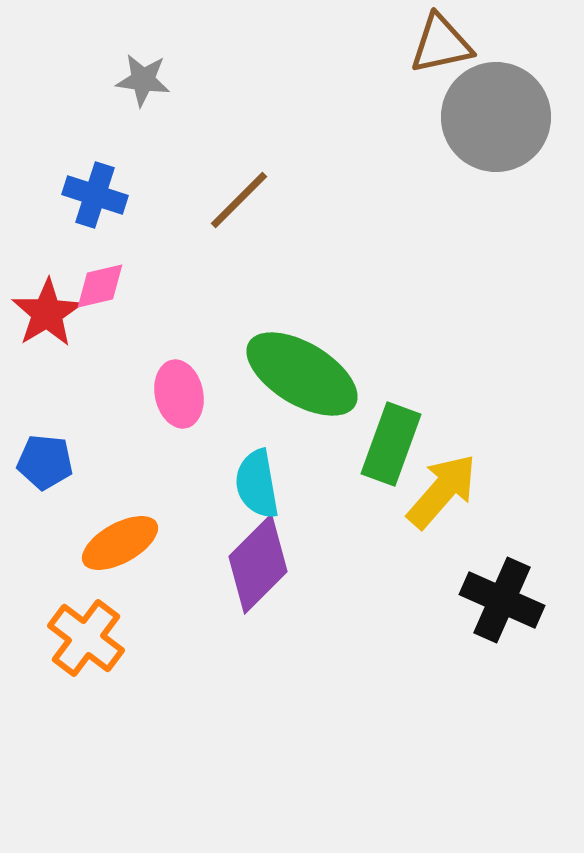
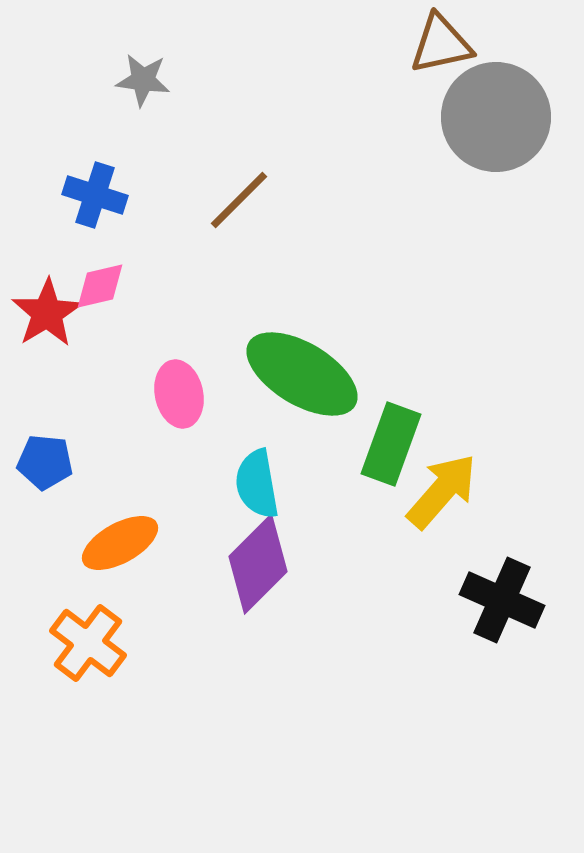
orange cross: moved 2 px right, 5 px down
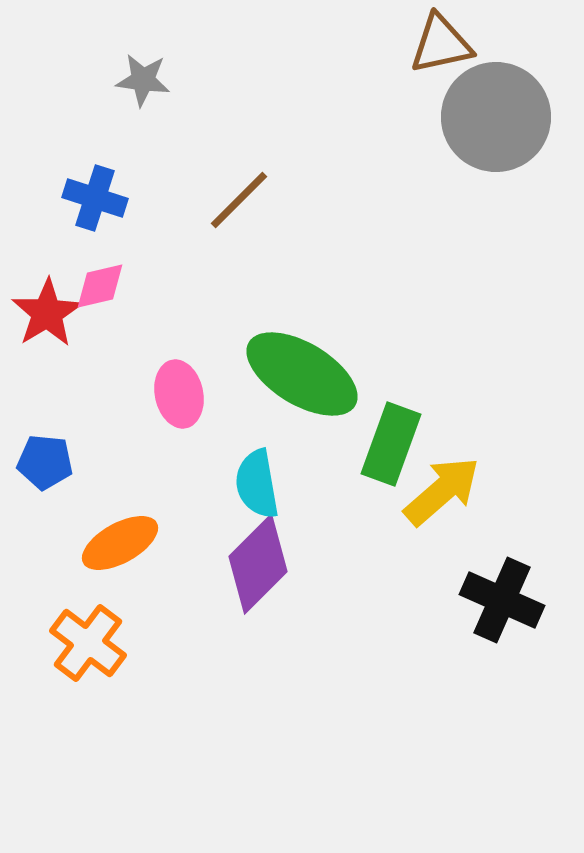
blue cross: moved 3 px down
yellow arrow: rotated 8 degrees clockwise
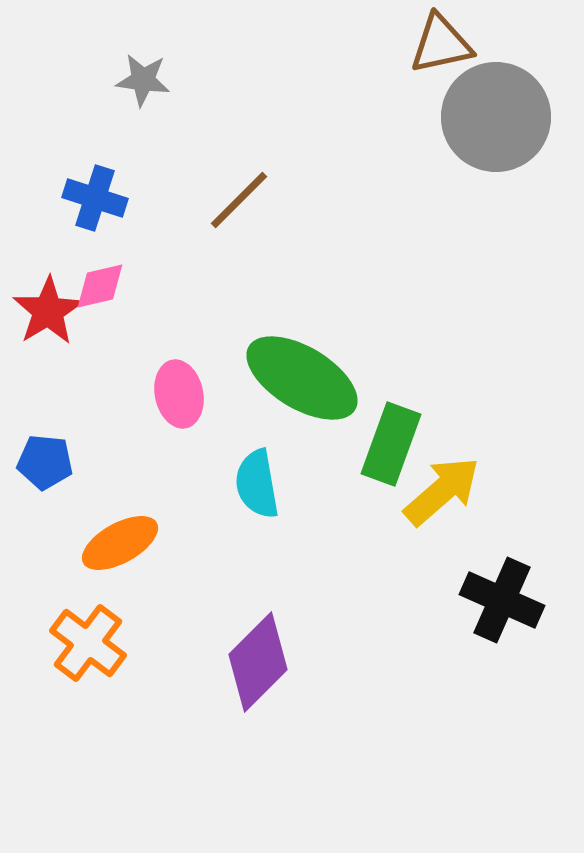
red star: moved 1 px right, 2 px up
green ellipse: moved 4 px down
purple diamond: moved 98 px down
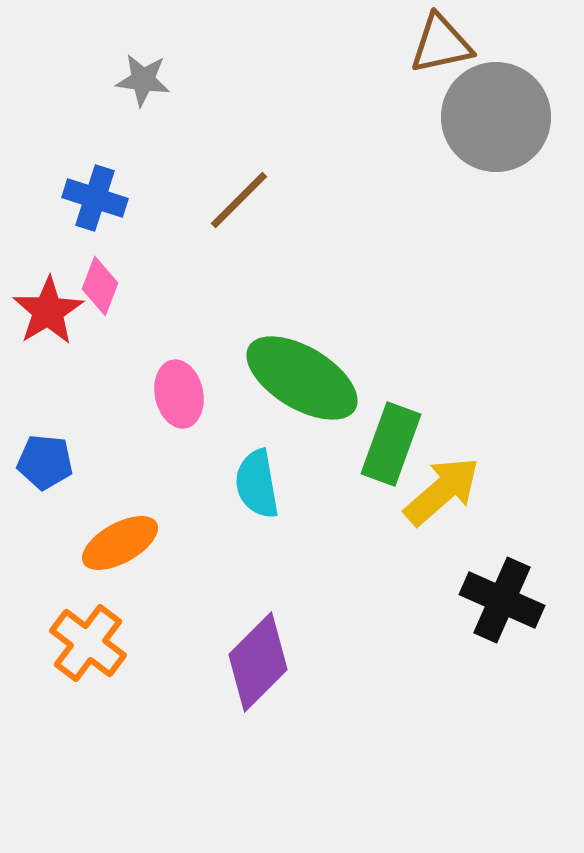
pink diamond: rotated 56 degrees counterclockwise
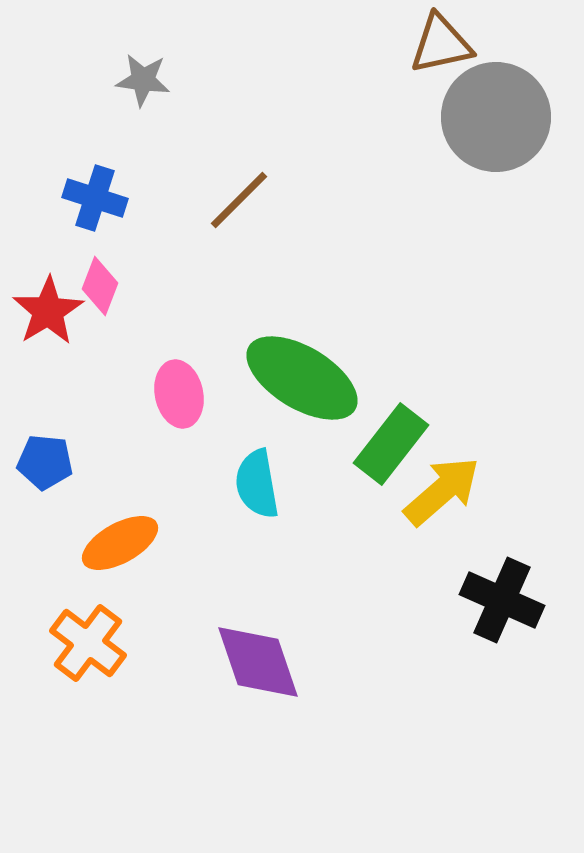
green rectangle: rotated 18 degrees clockwise
purple diamond: rotated 64 degrees counterclockwise
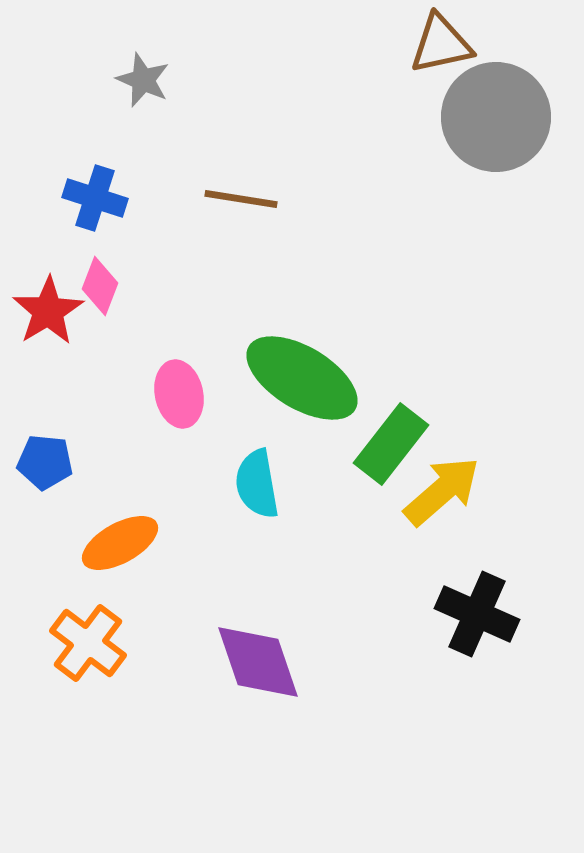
gray star: rotated 16 degrees clockwise
brown line: moved 2 px right, 1 px up; rotated 54 degrees clockwise
black cross: moved 25 px left, 14 px down
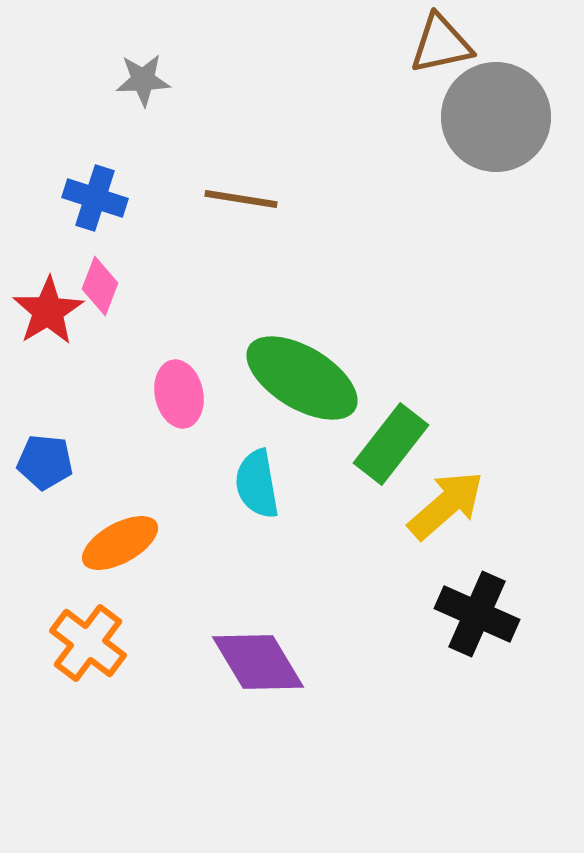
gray star: rotated 26 degrees counterclockwise
yellow arrow: moved 4 px right, 14 px down
purple diamond: rotated 12 degrees counterclockwise
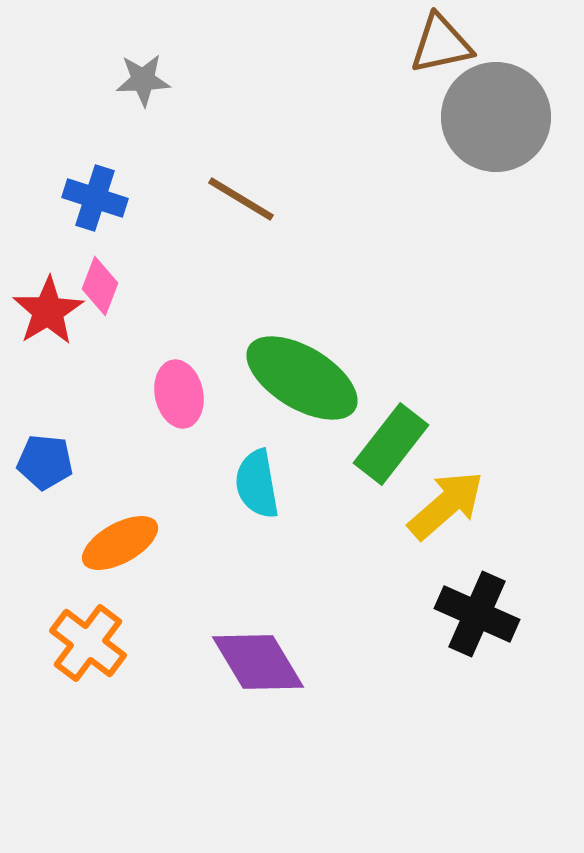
brown line: rotated 22 degrees clockwise
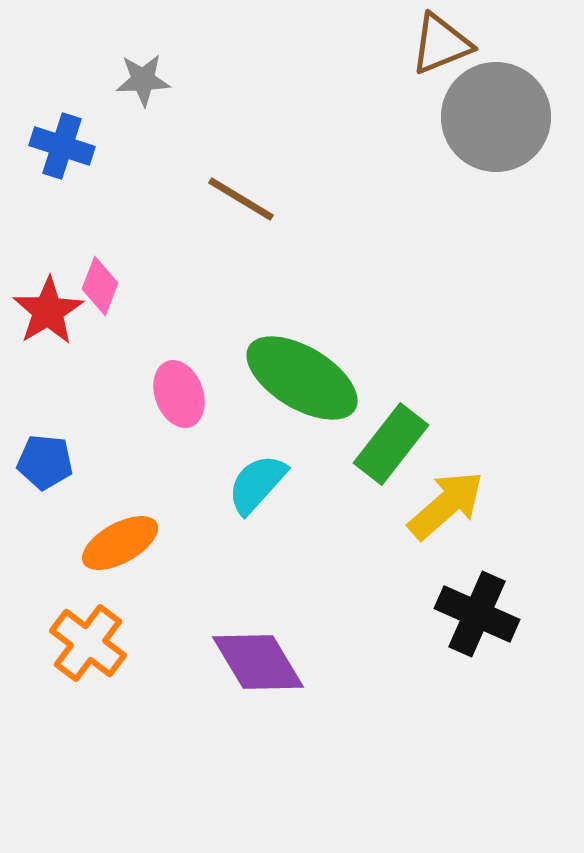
brown triangle: rotated 10 degrees counterclockwise
blue cross: moved 33 px left, 52 px up
pink ellipse: rotated 8 degrees counterclockwise
cyan semicircle: rotated 52 degrees clockwise
